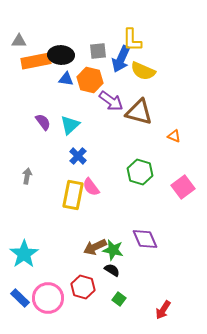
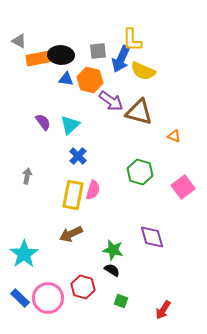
gray triangle: rotated 28 degrees clockwise
orange rectangle: moved 5 px right, 3 px up
pink semicircle: moved 2 px right, 3 px down; rotated 126 degrees counterclockwise
purple diamond: moved 7 px right, 2 px up; rotated 8 degrees clockwise
brown arrow: moved 24 px left, 13 px up
green square: moved 2 px right, 2 px down; rotated 16 degrees counterclockwise
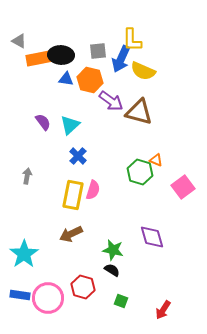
orange triangle: moved 18 px left, 24 px down
blue rectangle: moved 3 px up; rotated 36 degrees counterclockwise
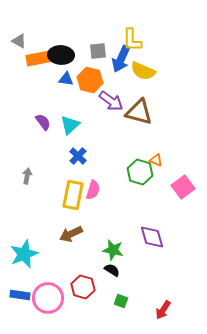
cyan star: rotated 12 degrees clockwise
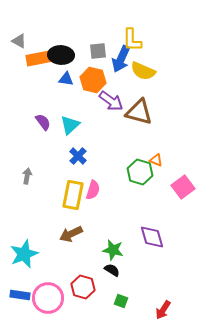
orange hexagon: moved 3 px right
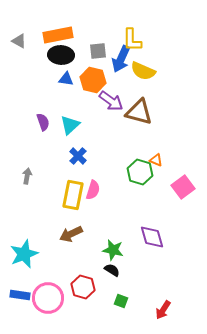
orange rectangle: moved 17 px right, 23 px up
purple semicircle: rotated 18 degrees clockwise
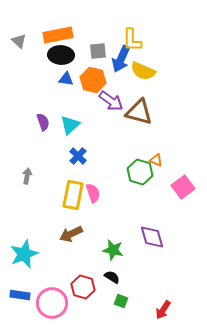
gray triangle: rotated 14 degrees clockwise
pink semicircle: moved 3 px down; rotated 36 degrees counterclockwise
black semicircle: moved 7 px down
pink circle: moved 4 px right, 5 px down
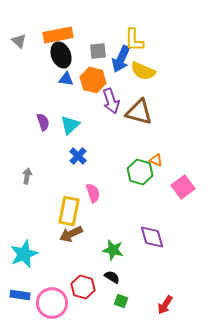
yellow L-shape: moved 2 px right
black ellipse: rotated 65 degrees clockwise
purple arrow: rotated 35 degrees clockwise
yellow rectangle: moved 4 px left, 16 px down
red arrow: moved 2 px right, 5 px up
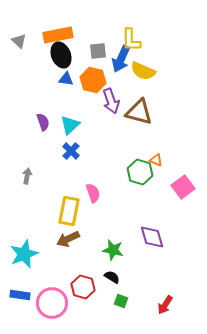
yellow L-shape: moved 3 px left
blue cross: moved 7 px left, 5 px up
brown arrow: moved 3 px left, 5 px down
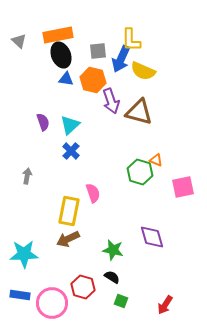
pink square: rotated 25 degrees clockwise
cyan star: rotated 20 degrees clockwise
